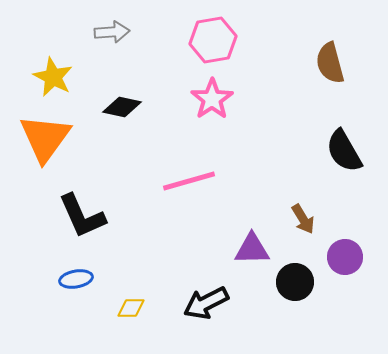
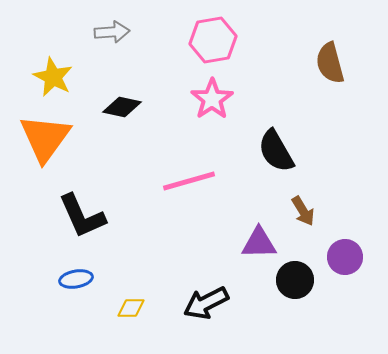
black semicircle: moved 68 px left
brown arrow: moved 8 px up
purple triangle: moved 7 px right, 6 px up
black circle: moved 2 px up
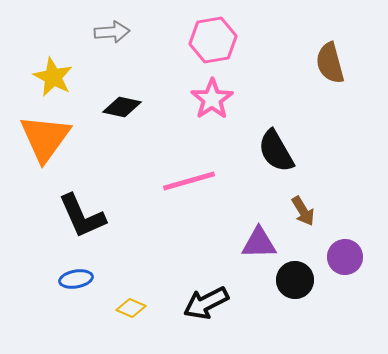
yellow diamond: rotated 24 degrees clockwise
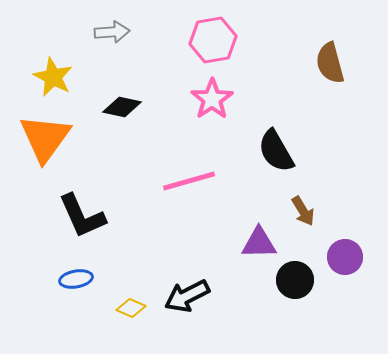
black arrow: moved 19 px left, 7 px up
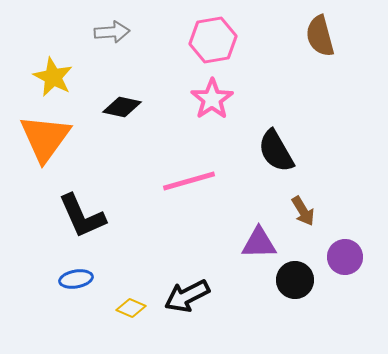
brown semicircle: moved 10 px left, 27 px up
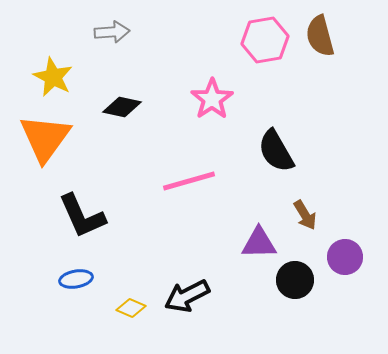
pink hexagon: moved 52 px right
brown arrow: moved 2 px right, 4 px down
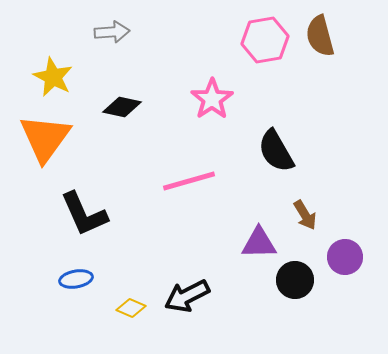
black L-shape: moved 2 px right, 2 px up
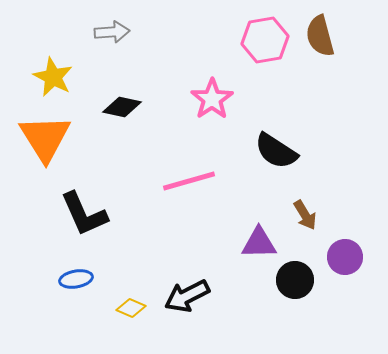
orange triangle: rotated 8 degrees counterclockwise
black semicircle: rotated 27 degrees counterclockwise
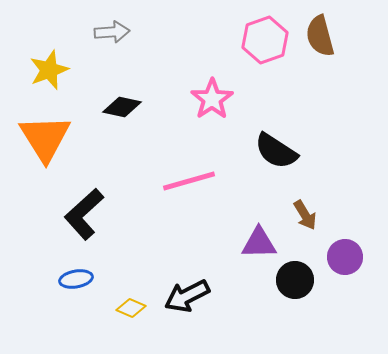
pink hexagon: rotated 9 degrees counterclockwise
yellow star: moved 4 px left, 7 px up; rotated 24 degrees clockwise
black L-shape: rotated 72 degrees clockwise
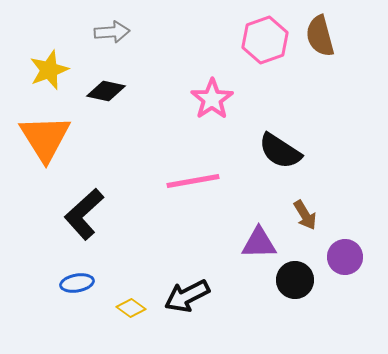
black diamond: moved 16 px left, 16 px up
black semicircle: moved 4 px right
pink line: moved 4 px right; rotated 6 degrees clockwise
blue ellipse: moved 1 px right, 4 px down
yellow diamond: rotated 12 degrees clockwise
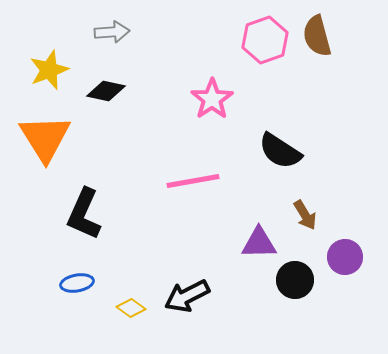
brown semicircle: moved 3 px left
black L-shape: rotated 24 degrees counterclockwise
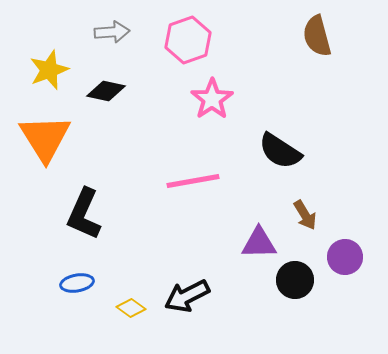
pink hexagon: moved 77 px left
